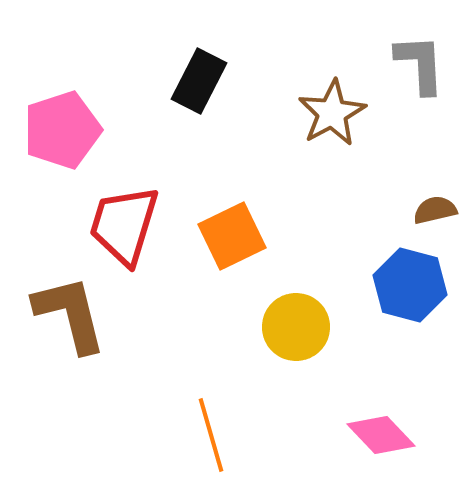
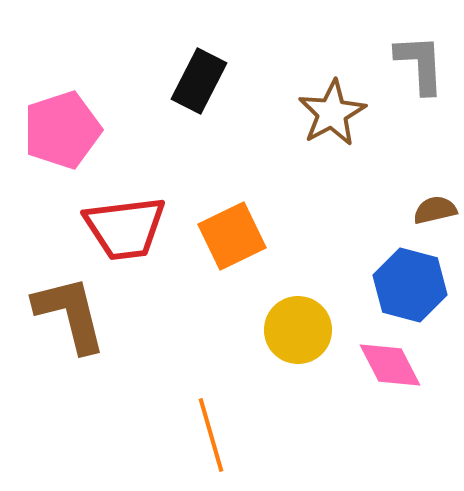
red trapezoid: moved 1 px right, 3 px down; rotated 114 degrees counterclockwise
yellow circle: moved 2 px right, 3 px down
pink diamond: moved 9 px right, 70 px up; rotated 16 degrees clockwise
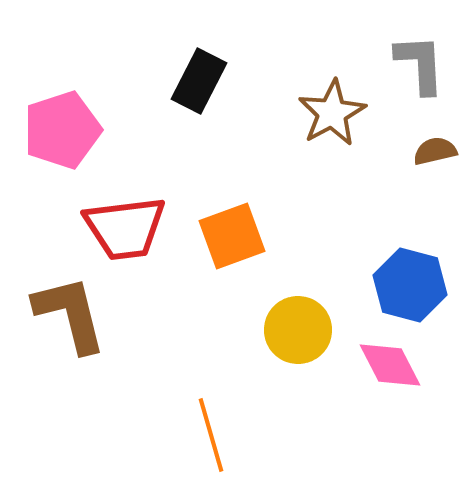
brown semicircle: moved 59 px up
orange square: rotated 6 degrees clockwise
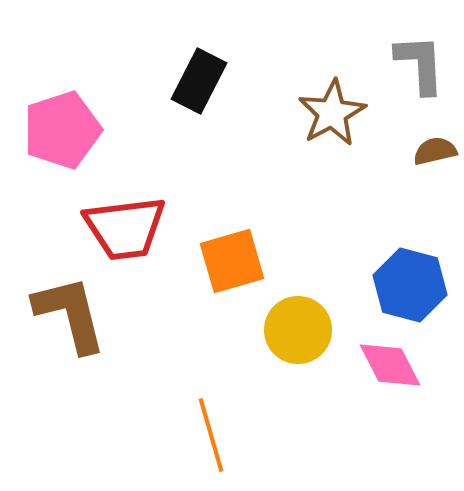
orange square: moved 25 px down; rotated 4 degrees clockwise
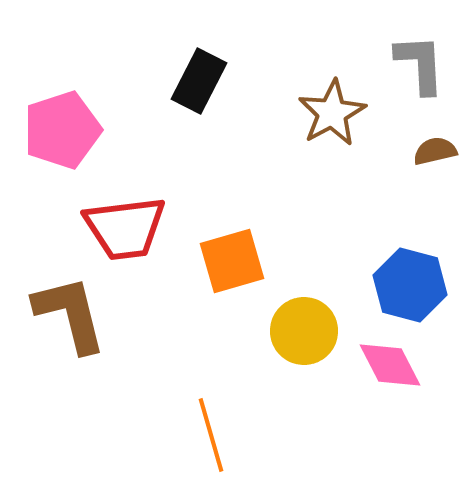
yellow circle: moved 6 px right, 1 px down
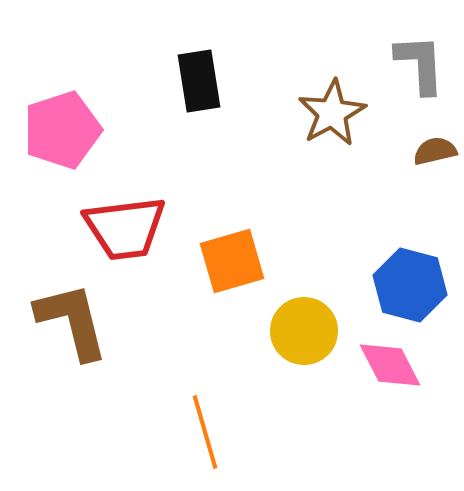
black rectangle: rotated 36 degrees counterclockwise
brown L-shape: moved 2 px right, 7 px down
orange line: moved 6 px left, 3 px up
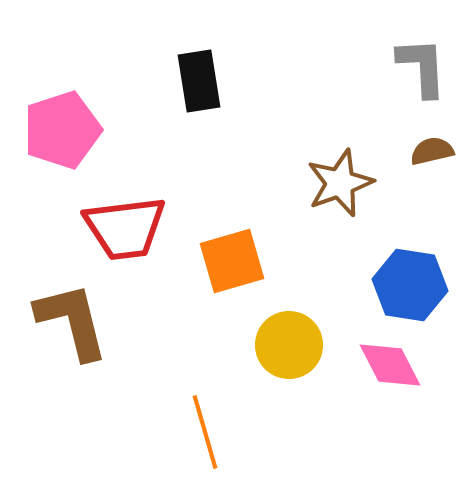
gray L-shape: moved 2 px right, 3 px down
brown star: moved 8 px right, 70 px down; rotated 8 degrees clockwise
brown semicircle: moved 3 px left
blue hexagon: rotated 6 degrees counterclockwise
yellow circle: moved 15 px left, 14 px down
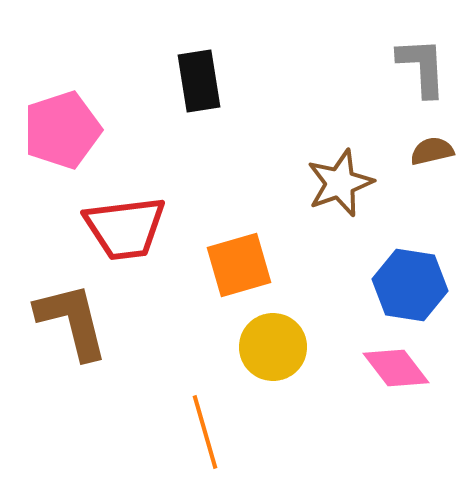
orange square: moved 7 px right, 4 px down
yellow circle: moved 16 px left, 2 px down
pink diamond: moved 6 px right, 3 px down; rotated 10 degrees counterclockwise
